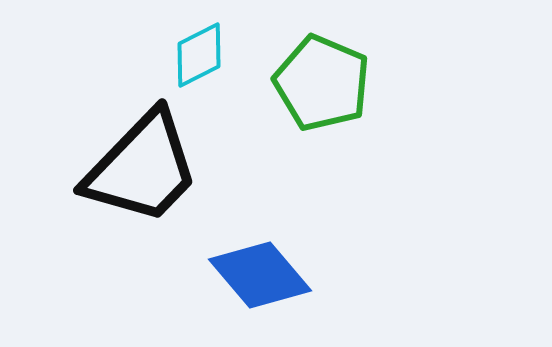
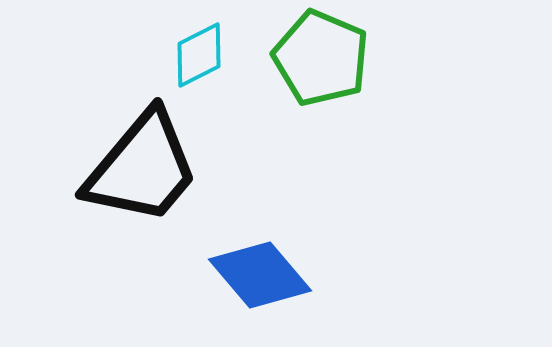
green pentagon: moved 1 px left, 25 px up
black trapezoid: rotated 4 degrees counterclockwise
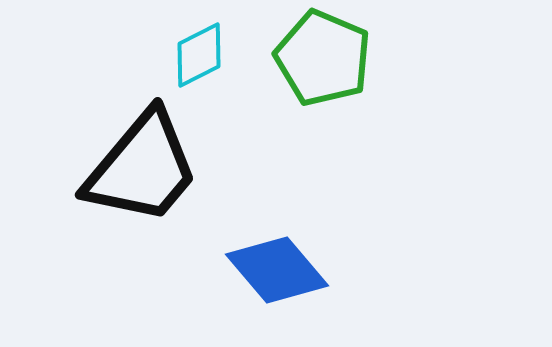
green pentagon: moved 2 px right
blue diamond: moved 17 px right, 5 px up
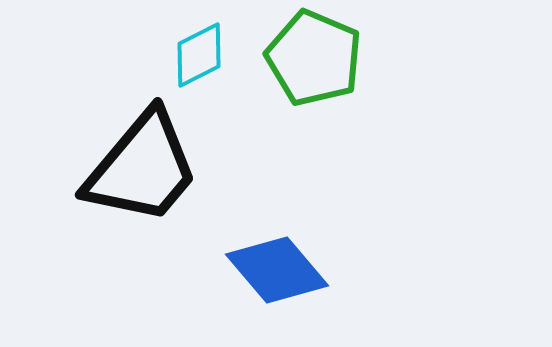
green pentagon: moved 9 px left
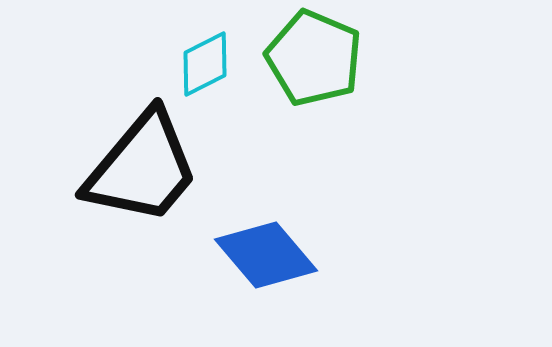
cyan diamond: moved 6 px right, 9 px down
blue diamond: moved 11 px left, 15 px up
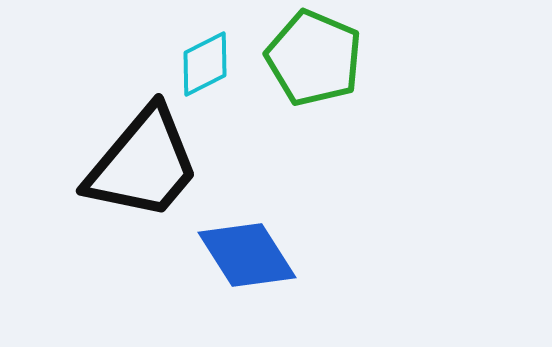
black trapezoid: moved 1 px right, 4 px up
blue diamond: moved 19 px left; rotated 8 degrees clockwise
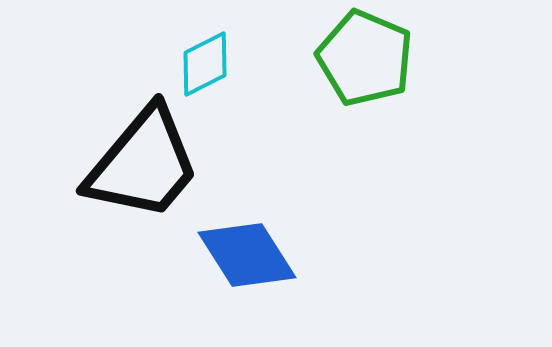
green pentagon: moved 51 px right
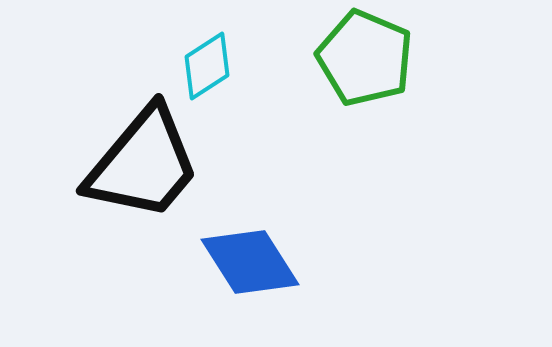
cyan diamond: moved 2 px right, 2 px down; rotated 6 degrees counterclockwise
blue diamond: moved 3 px right, 7 px down
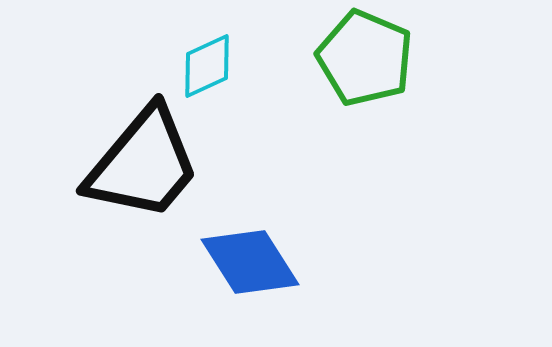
cyan diamond: rotated 8 degrees clockwise
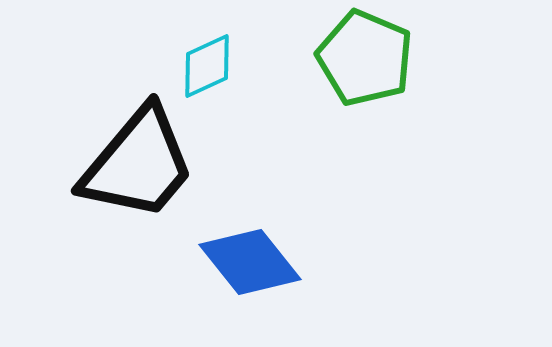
black trapezoid: moved 5 px left
blue diamond: rotated 6 degrees counterclockwise
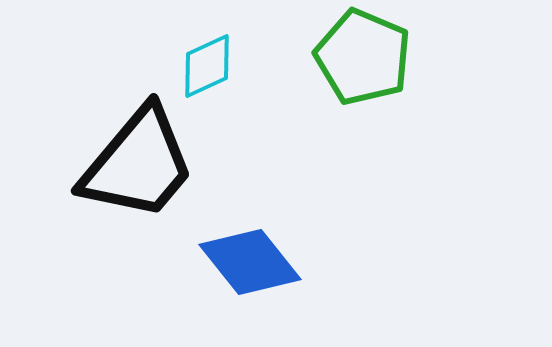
green pentagon: moved 2 px left, 1 px up
